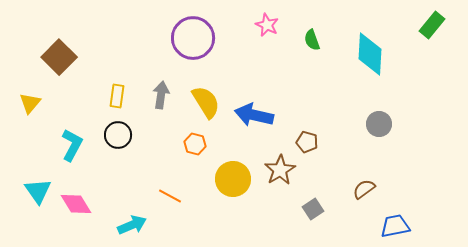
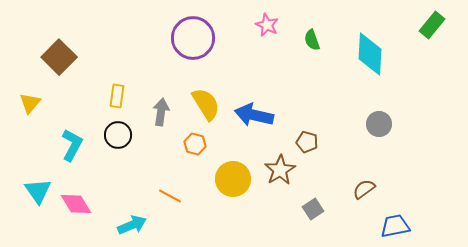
gray arrow: moved 17 px down
yellow semicircle: moved 2 px down
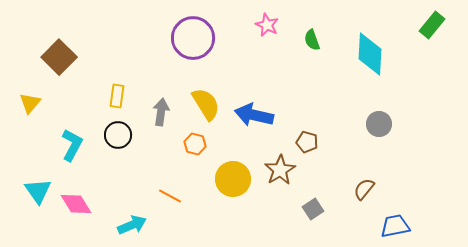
brown semicircle: rotated 15 degrees counterclockwise
